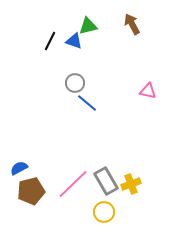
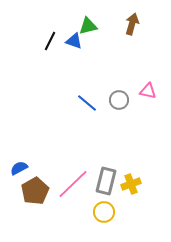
brown arrow: rotated 45 degrees clockwise
gray circle: moved 44 px right, 17 px down
gray rectangle: rotated 44 degrees clockwise
brown pentagon: moved 4 px right; rotated 16 degrees counterclockwise
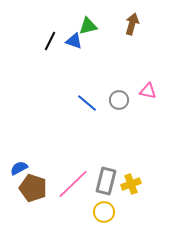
brown pentagon: moved 2 px left, 3 px up; rotated 24 degrees counterclockwise
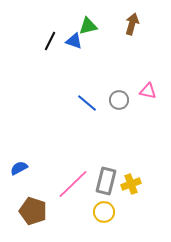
brown pentagon: moved 23 px down
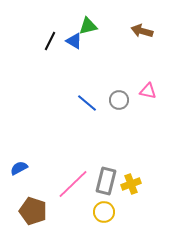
brown arrow: moved 10 px right, 7 px down; rotated 90 degrees counterclockwise
blue triangle: rotated 12 degrees clockwise
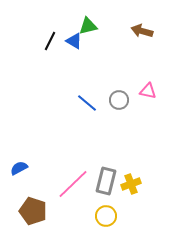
yellow circle: moved 2 px right, 4 px down
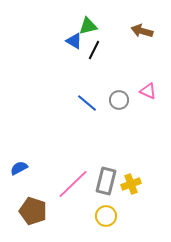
black line: moved 44 px right, 9 px down
pink triangle: rotated 12 degrees clockwise
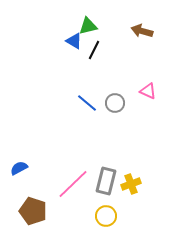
gray circle: moved 4 px left, 3 px down
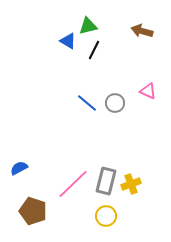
blue triangle: moved 6 px left
